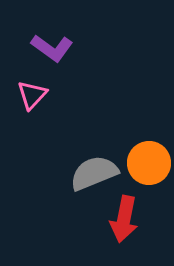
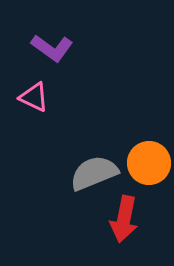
pink triangle: moved 2 px right, 2 px down; rotated 48 degrees counterclockwise
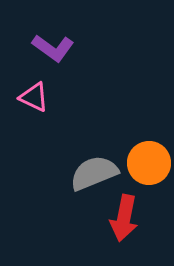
purple L-shape: moved 1 px right
red arrow: moved 1 px up
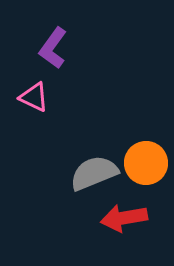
purple L-shape: rotated 90 degrees clockwise
orange circle: moved 3 px left
red arrow: rotated 69 degrees clockwise
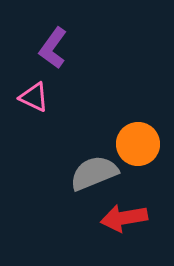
orange circle: moved 8 px left, 19 px up
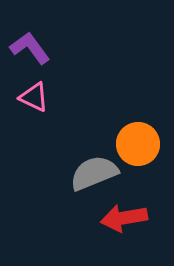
purple L-shape: moved 23 px left; rotated 108 degrees clockwise
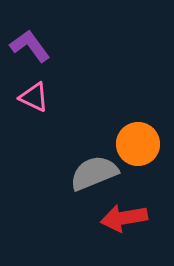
purple L-shape: moved 2 px up
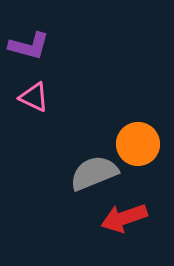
purple L-shape: moved 1 px left; rotated 141 degrees clockwise
red arrow: rotated 9 degrees counterclockwise
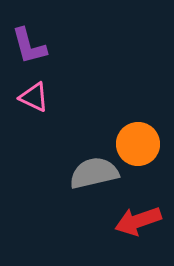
purple L-shape: rotated 60 degrees clockwise
gray semicircle: rotated 9 degrees clockwise
red arrow: moved 14 px right, 3 px down
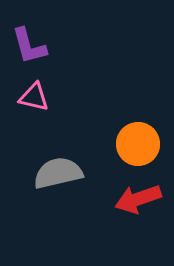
pink triangle: rotated 12 degrees counterclockwise
gray semicircle: moved 36 px left
red arrow: moved 22 px up
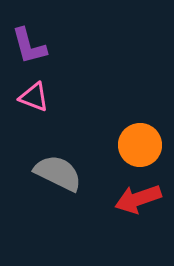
pink triangle: rotated 8 degrees clockwise
orange circle: moved 2 px right, 1 px down
gray semicircle: rotated 39 degrees clockwise
